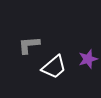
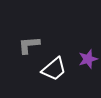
white trapezoid: moved 2 px down
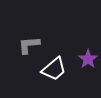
purple star: rotated 18 degrees counterclockwise
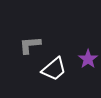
gray L-shape: moved 1 px right
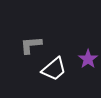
gray L-shape: moved 1 px right
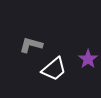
gray L-shape: rotated 20 degrees clockwise
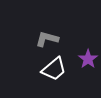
gray L-shape: moved 16 px right, 6 px up
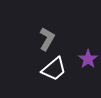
gray L-shape: rotated 105 degrees clockwise
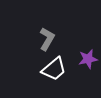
purple star: rotated 24 degrees clockwise
